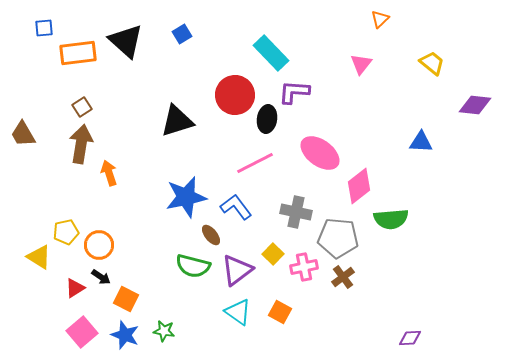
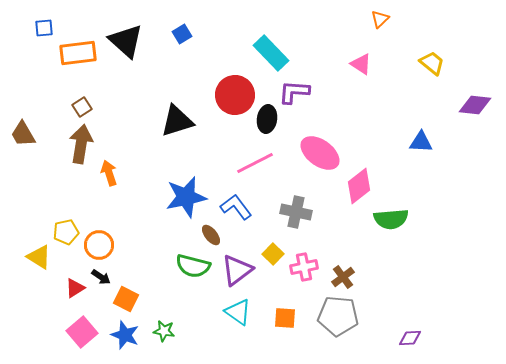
pink triangle at (361, 64): rotated 35 degrees counterclockwise
gray pentagon at (338, 238): moved 78 px down
orange square at (280, 312): moved 5 px right, 6 px down; rotated 25 degrees counterclockwise
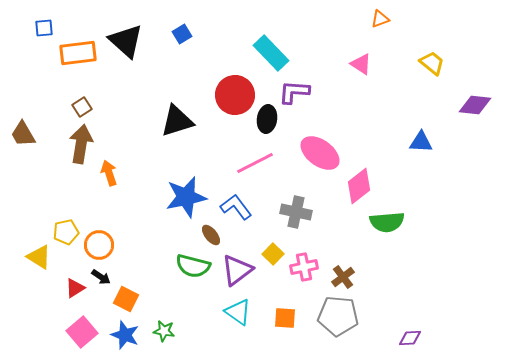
orange triangle at (380, 19): rotated 24 degrees clockwise
green semicircle at (391, 219): moved 4 px left, 3 px down
